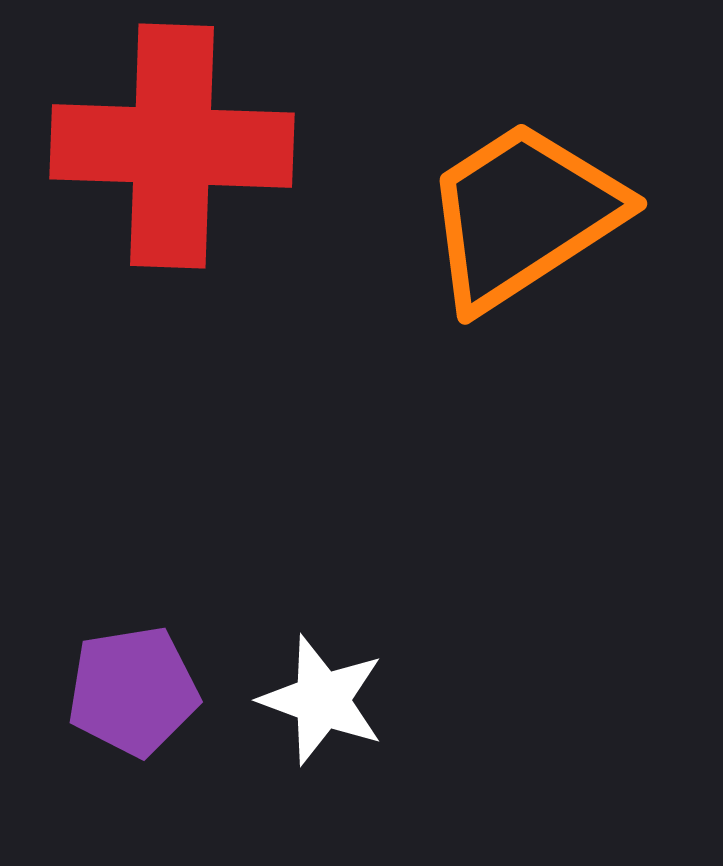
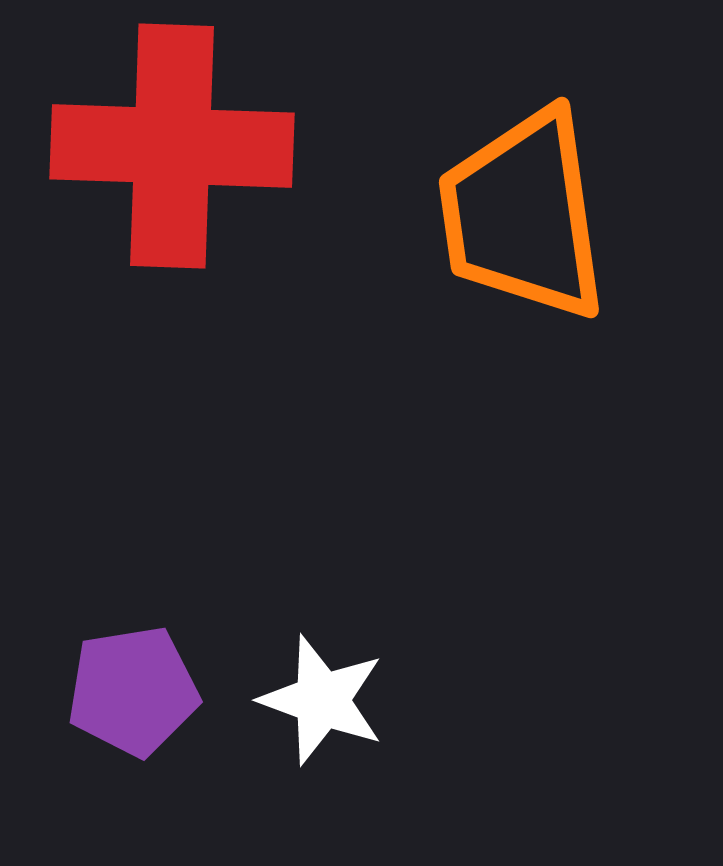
orange trapezoid: rotated 65 degrees counterclockwise
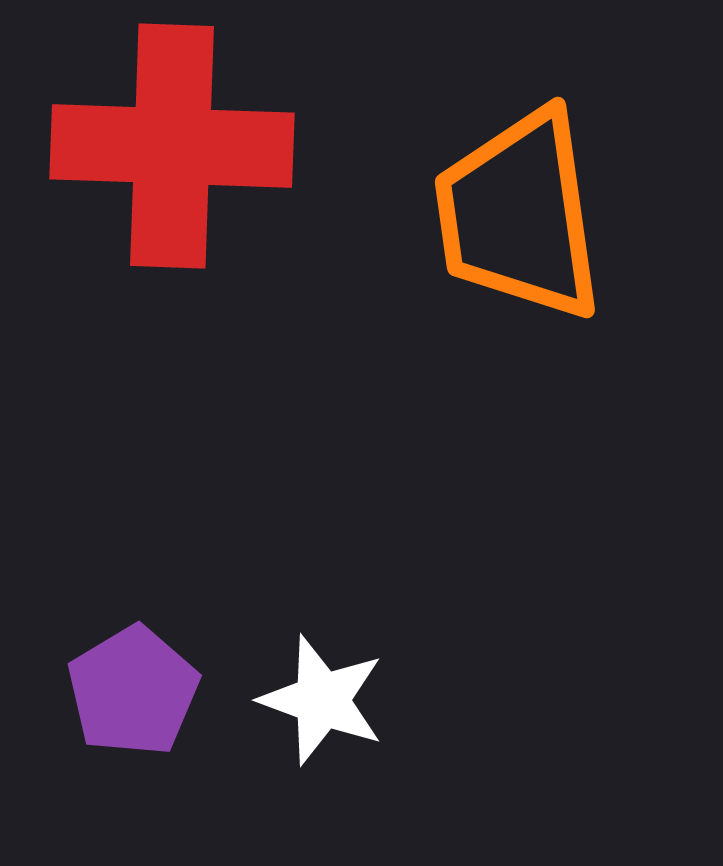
orange trapezoid: moved 4 px left
purple pentagon: rotated 22 degrees counterclockwise
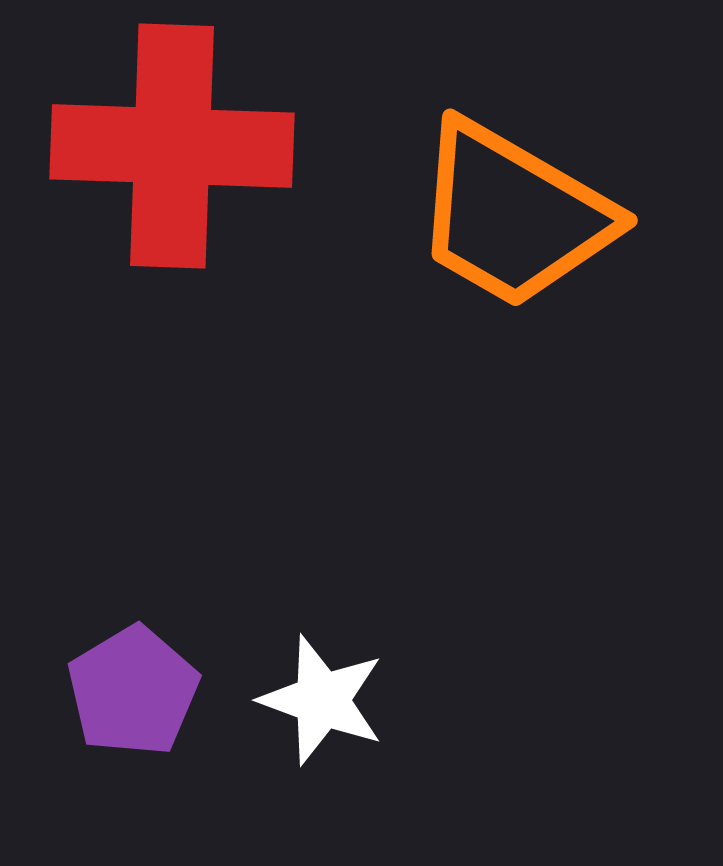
orange trapezoid: moved 6 px left; rotated 52 degrees counterclockwise
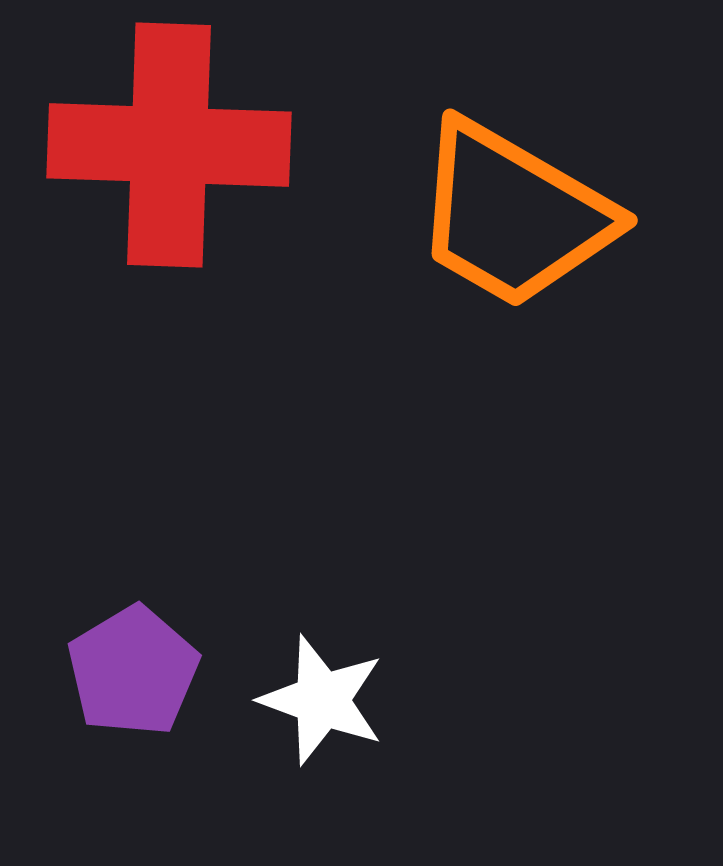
red cross: moved 3 px left, 1 px up
purple pentagon: moved 20 px up
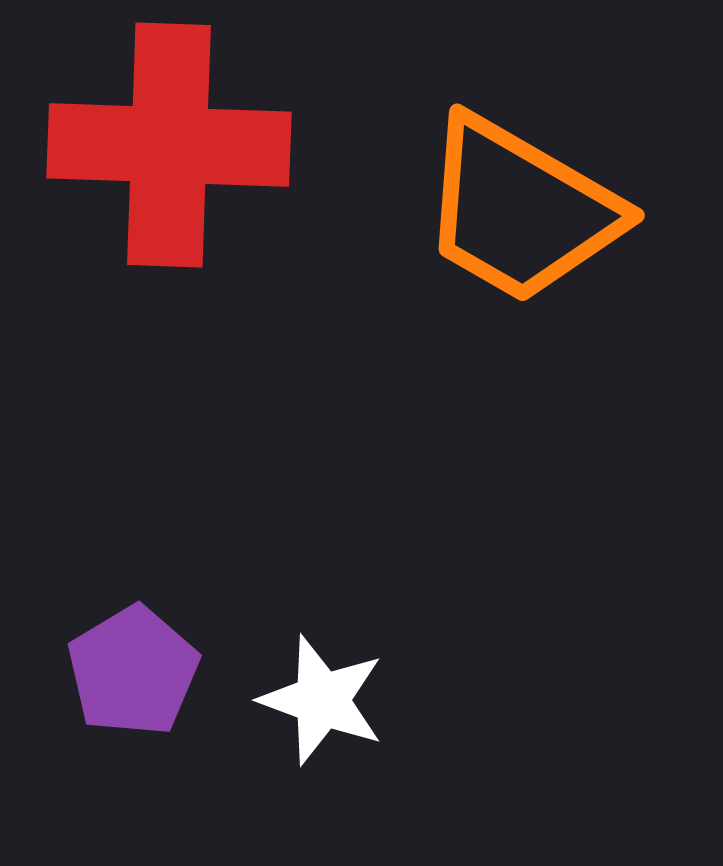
orange trapezoid: moved 7 px right, 5 px up
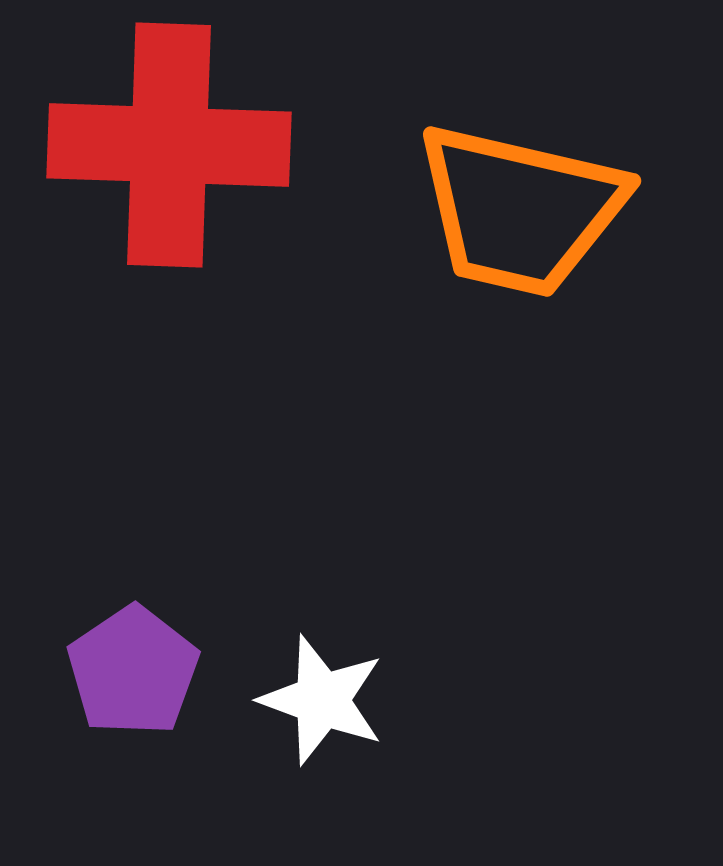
orange trapezoid: rotated 17 degrees counterclockwise
purple pentagon: rotated 3 degrees counterclockwise
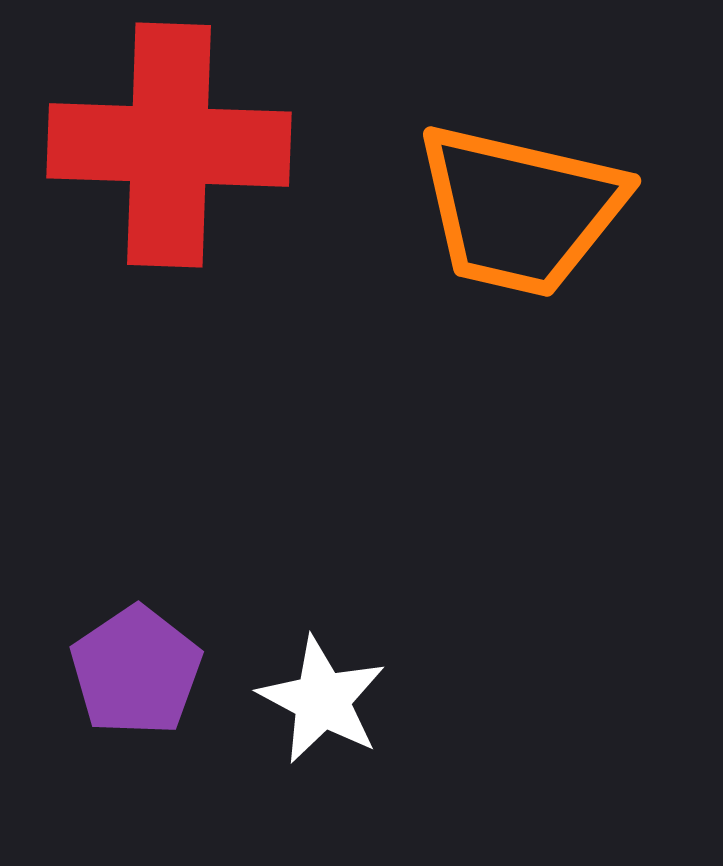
purple pentagon: moved 3 px right
white star: rotated 8 degrees clockwise
